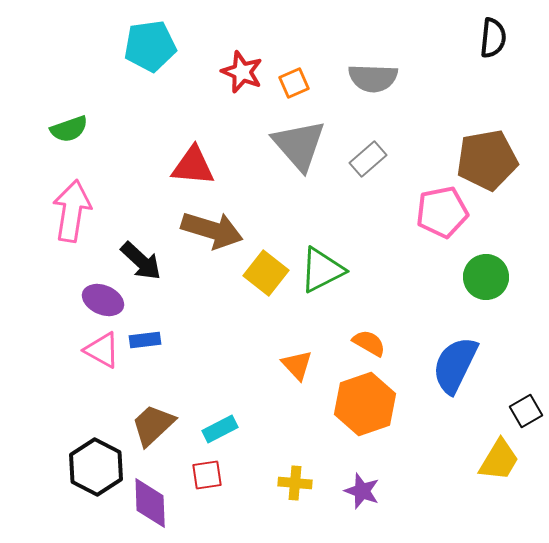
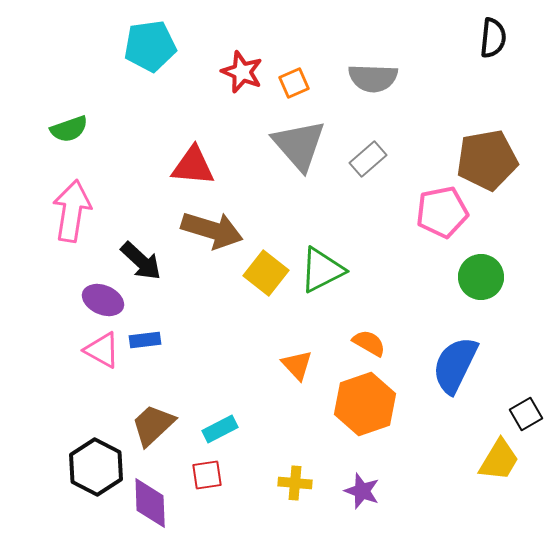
green circle: moved 5 px left
black square: moved 3 px down
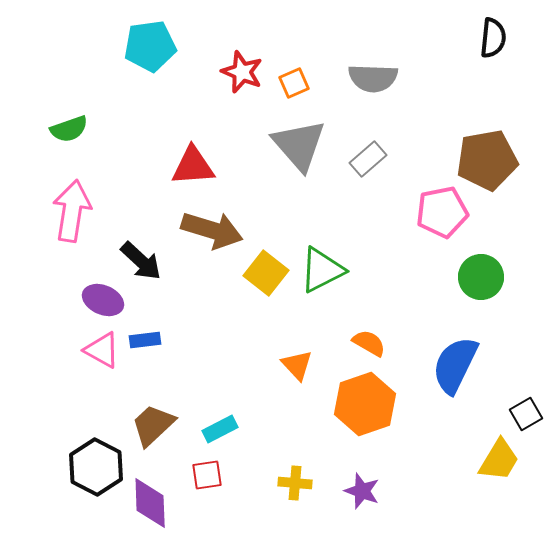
red triangle: rotated 9 degrees counterclockwise
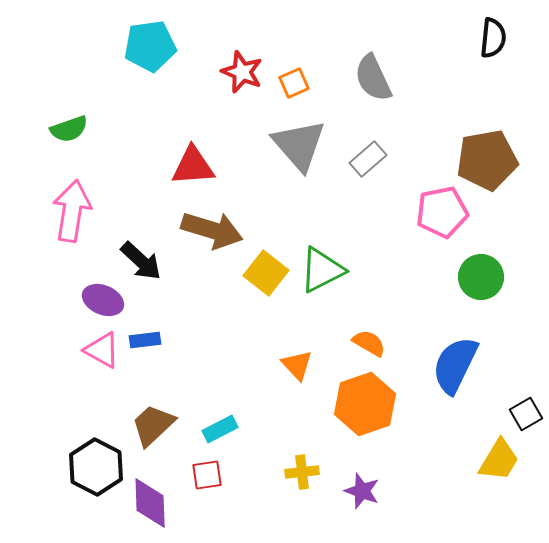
gray semicircle: rotated 63 degrees clockwise
yellow cross: moved 7 px right, 11 px up; rotated 12 degrees counterclockwise
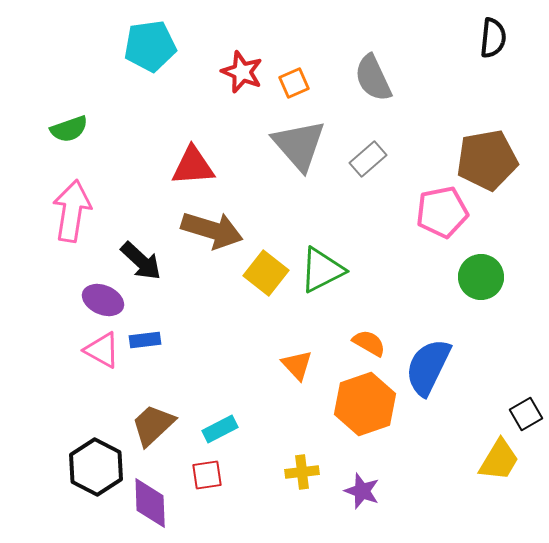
blue semicircle: moved 27 px left, 2 px down
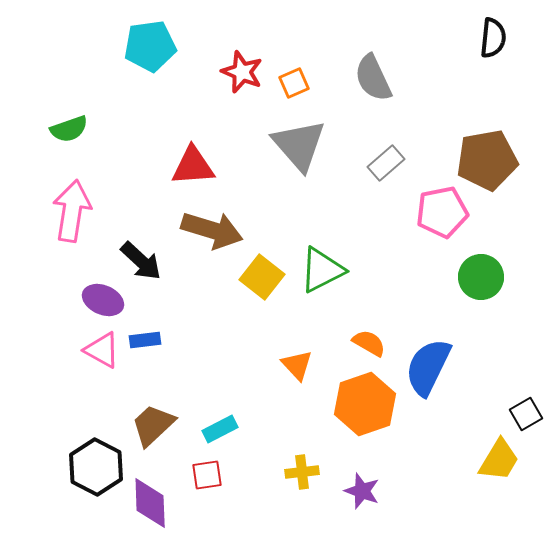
gray rectangle: moved 18 px right, 4 px down
yellow square: moved 4 px left, 4 px down
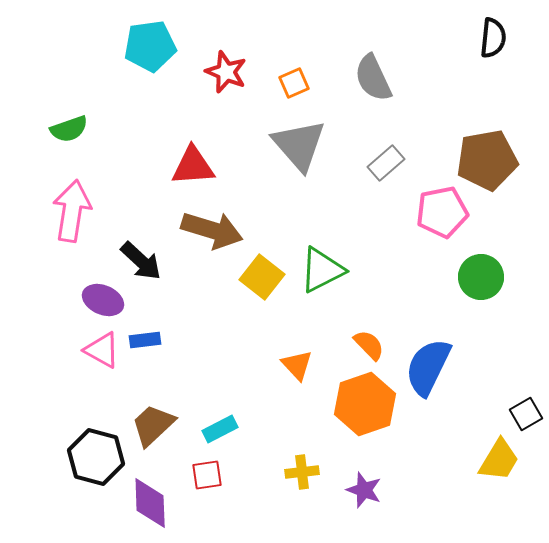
red star: moved 16 px left
orange semicircle: moved 2 px down; rotated 16 degrees clockwise
black hexagon: moved 10 px up; rotated 12 degrees counterclockwise
purple star: moved 2 px right, 1 px up
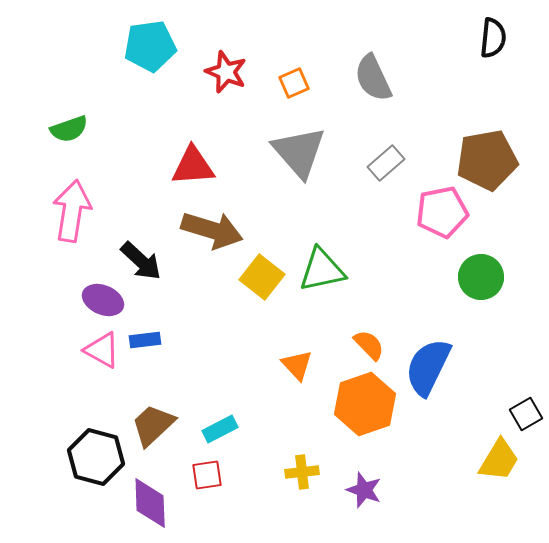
gray triangle: moved 7 px down
green triangle: rotated 15 degrees clockwise
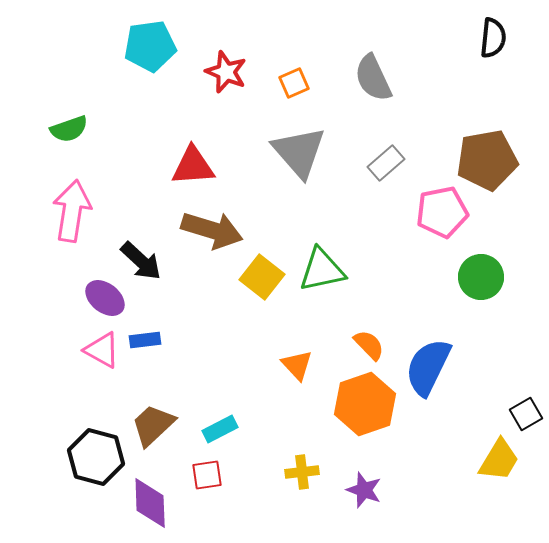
purple ellipse: moved 2 px right, 2 px up; rotated 15 degrees clockwise
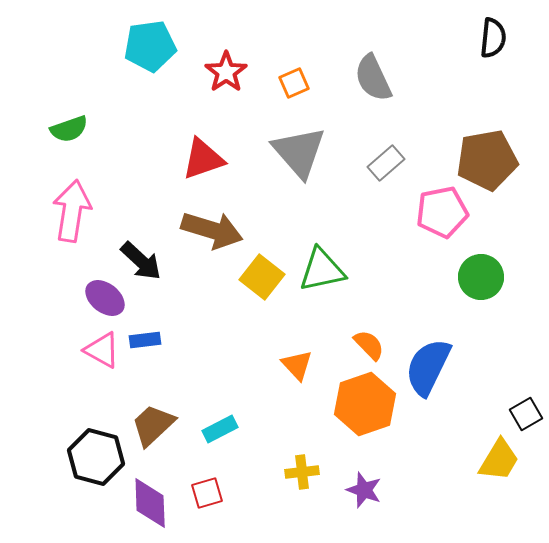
red star: rotated 15 degrees clockwise
red triangle: moved 10 px right, 7 px up; rotated 15 degrees counterclockwise
red square: moved 18 px down; rotated 8 degrees counterclockwise
